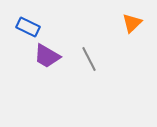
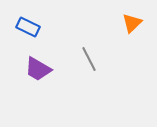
purple trapezoid: moved 9 px left, 13 px down
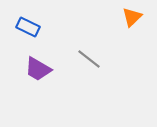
orange triangle: moved 6 px up
gray line: rotated 25 degrees counterclockwise
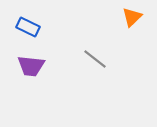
gray line: moved 6 px right
purple trapezoid: moved 7 px left, 3 px up; rotated 24 degrees counterclockwise
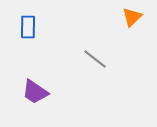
blue rectangle: rotated 65 degrees clockwise
purple trapezoid: moved 4 px right, 26 px down; rotated 28 degrees clockwise
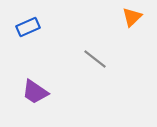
blue rectangle: rotated 65 degrees clockwise
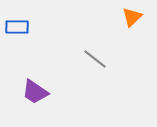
blue rectangle: moved 11 px left; rotated 25 degrees clockwise
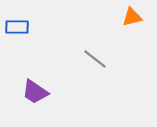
orange triangle: rotated 30 degrees clockwise
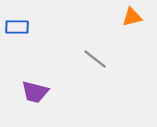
purple trapezoid: rotated 20 degrees counterclockwise
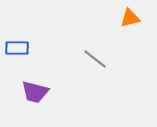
orange triangle: moved 2 px left, 1 px down
blue rectangle: moved 21 px down
